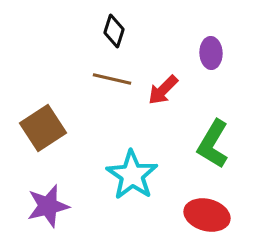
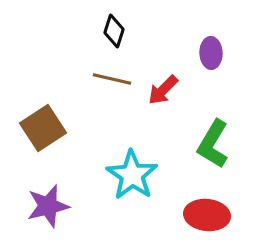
red ellipse: rotated 9 degrees counterclockwise
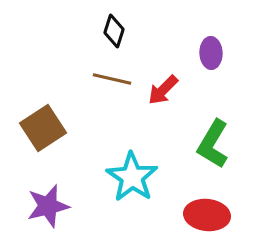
cyan star: moved 2 px down
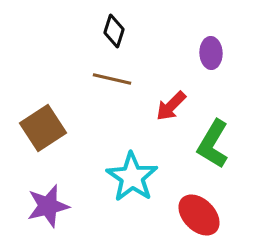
red arrow: moved 8 px right, 16 px down
red ellipse: moved 8 px left; rotated 39 degrees clockwise
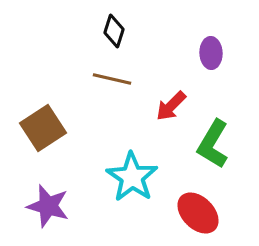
purple star: rotated 30 degrees clockwise
red ellipse: moved 1 px left, 2 px up
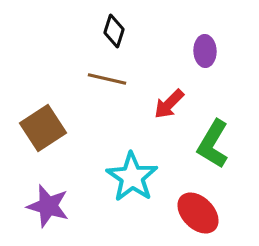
purple ellipse: moved 6 px left, 2 px up
brown line: moved 5 px left
red arrow: moved 2 px left, 2 px up
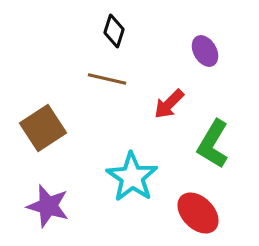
purple ellipse: rotated 28 degrees counterclockwise
